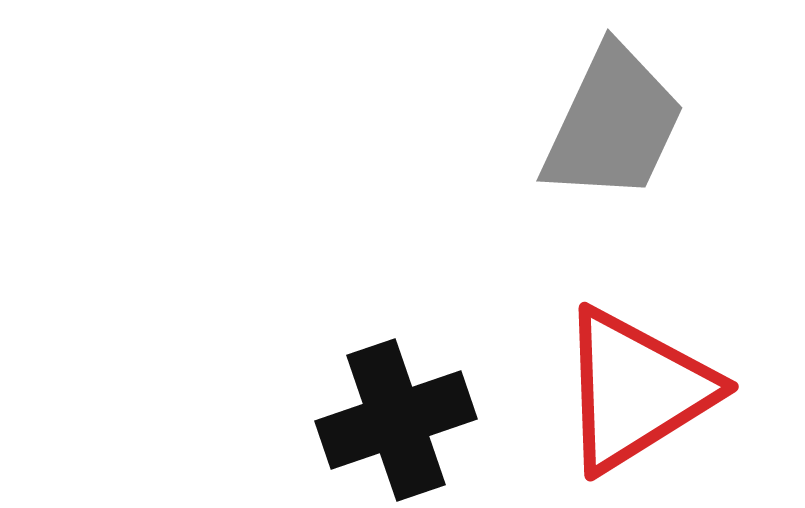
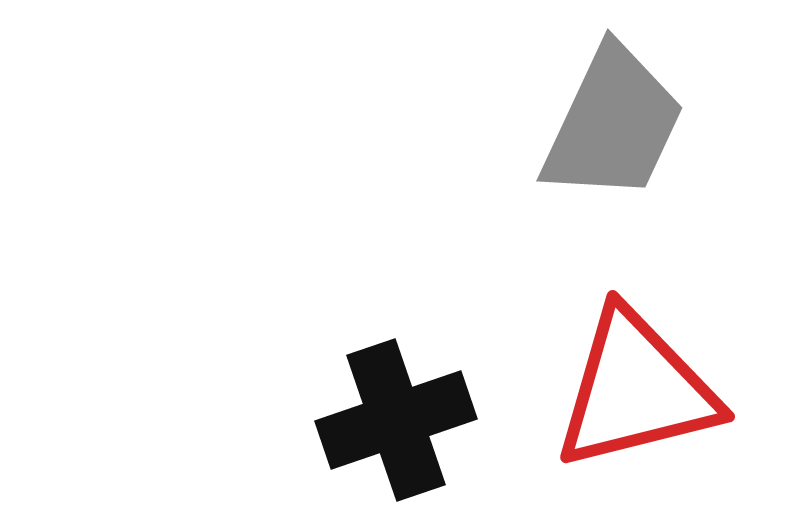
red triangle: rotated 18 degrees clockwise
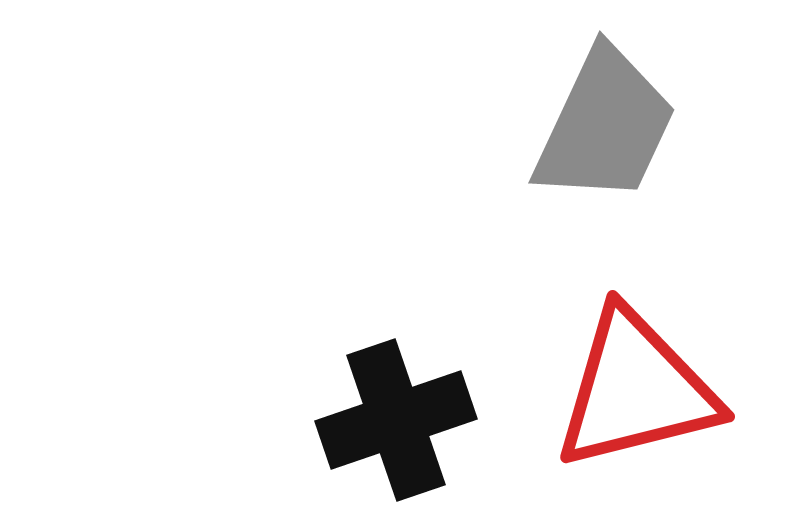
gray trapezoid: moved 8 px left, 2 px down
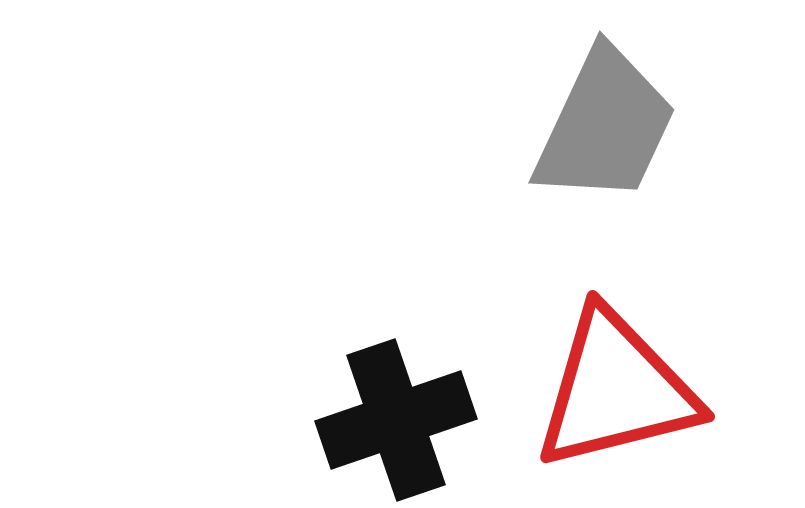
red triangle: moved 20 px left
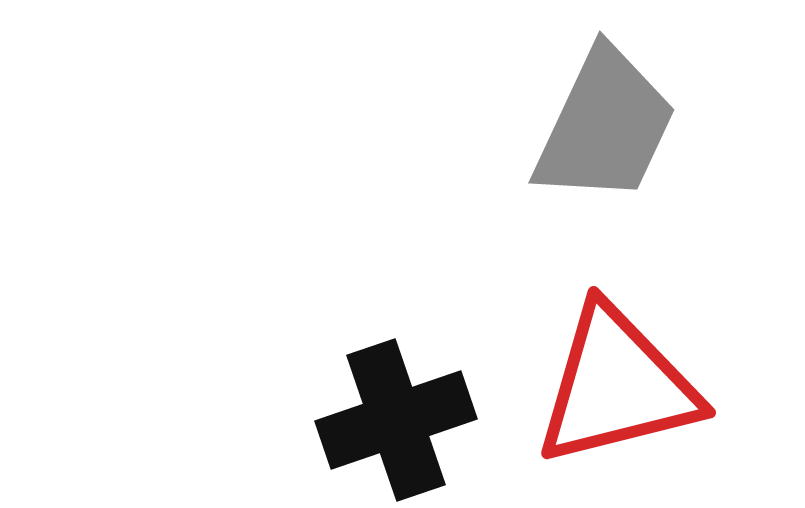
red triangle: moved 1 px right, 4 px up
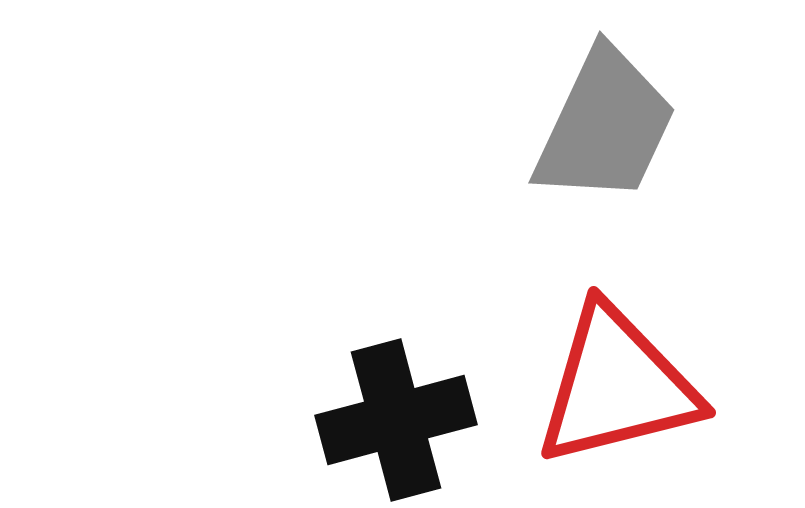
black cross: rotated 4 degrees clockwise
